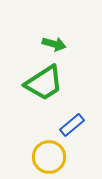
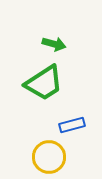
blue rectangle: rotated 25 degrees clockwise
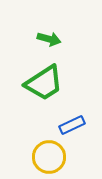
green arrow: moved 5 px left, 5 px up
blue rectangle: rotated 10 degrees counterclockwise
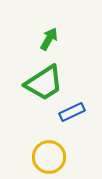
green arrow: rotated 75 degrees counterclockwise
blue rectangle: moved 13 px up
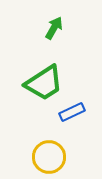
green arrow: moved 5 px right, 11 px up
